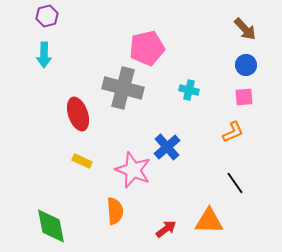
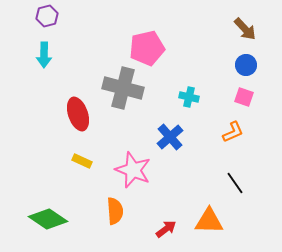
cyan cross: moved 7 px down
pink square: rotated 24 degrees clockwise
blue cross: moved 3 px right, 10 px up
green diamond: moved 3 px left, 7 px up; rotated 45 degrees counterclockwise
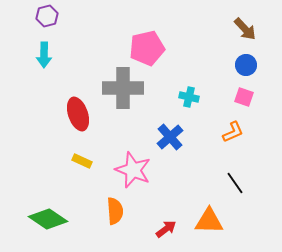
gray cross: rotated 15 degrees counterclockwise
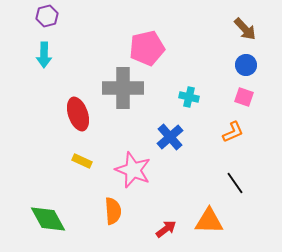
orange semicircle: moved 2 px left
green diamond: rotated 27 degrees clockwise
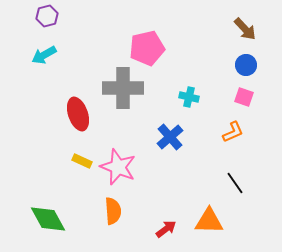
cyan arrow: rotated 60 degrees clockwise
pink star: moved 15 px left, 3 px up
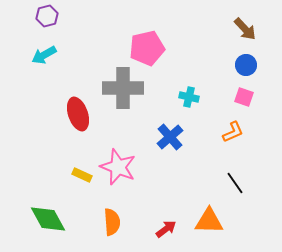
yellow rectangle: moved 14 px down
orange semicircle: moved 1 px left, 11 px down
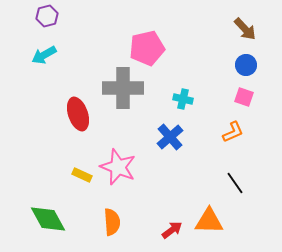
cyan cross: moved 6 px left, 2 px down
red arrow: moved 6 px right, 1 px down
